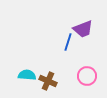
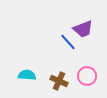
blue line: rotated 60 degrees counterclockwise
brown cross: moved 11 px right
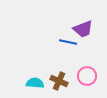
blue line: rotated 36 degrees counterclockwise
cyan semicircle: moved 8 px right, 8 px down
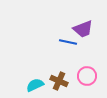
cyan semicircle: moved 2 px down; rotated 30 degrees counterclockwise
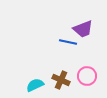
brown cross: moved 2 px right, 1 px up
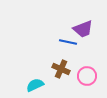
brown cross: moved 11 px up
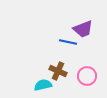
brown cross: moved 3 px left, 2 px down
cyan semicircle: moved 8 px right; rotated 12 degrees clockwise
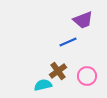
purple trapezoid: moved 9 px up
blue line: rotated 36 degrees counterclockwise
brown cross: rotated 30 degrees clockwise
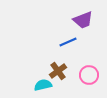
pink circle: moved 2 px right, 1 px up
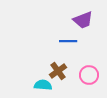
blue line: moved 1 px up; rotated 24 degrees clockwise
cyan semicircle: rotated 18 degrees clockwise
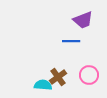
blue line: moved 3 px right
brown cross: moved 6 px down
